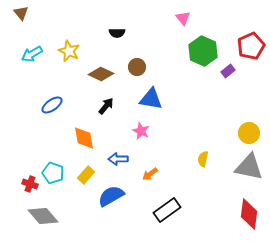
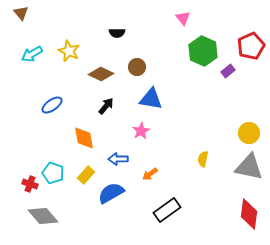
pink star: rotated 18 degrees clockwise
blue semicircle: moved 3 px up
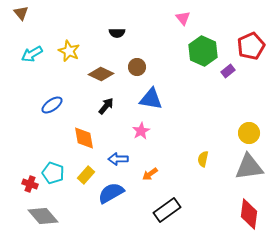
gray triangle: rotated 20 degrees counterclockwise
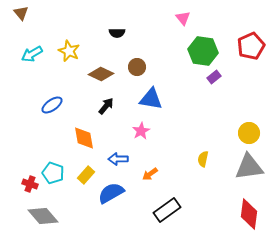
green hexagon: rotated 16 degrees counterclockwise
purple rectangle: moved 14 px left, 6 px down
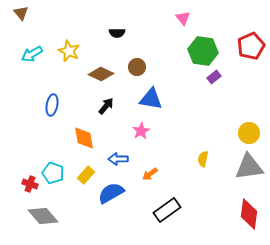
blue ellipse: rotated 45 degrees counterclockwise
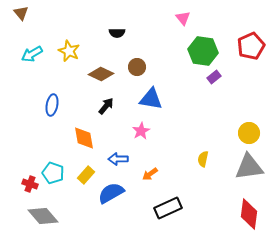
black rectangle: moved 1 px right, 2 px up; rotated 12 degrees clockwise
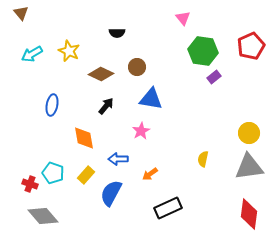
blue semicircle: rotated 32 degrees counterclockwise
